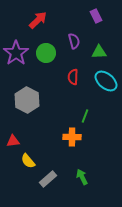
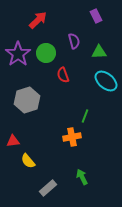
purple star: moved 2 px right, 1 px down
red semicircle: moved 10 px left, 2 px up; rotated 21 degrees counterclockwise
gray hexagon: rotated 15 degrees clockwise
orange cross: rotated 12 degrees counterclockwise
gray rectangle: moved 9 px down
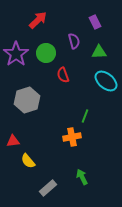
purple rectangle: moved 1 px left, 6 px down
purple star: moved 2 px left
